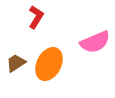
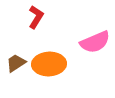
orange ellipse: rotated 60 degrees clockwise
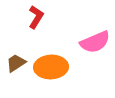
orange ellipse: moved 2 px right, 3 px down
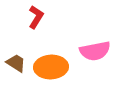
pink semicircle: moved 9 px down; rotated 12 degrees clockwise
brown trapezoid: rotated 65 degrees clockwise
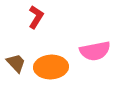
brown trapezoid: rotated 15 degrees clockwise
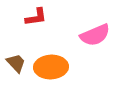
red L-shape: rotated 50 degrees clockwise
pink semicircle: moved 16 px up; rotated 12 degrees counterclockwise
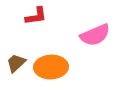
red L-shape: moved 1 px up
brown trapezoid: rotated 90 degrees counterclockwise
